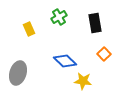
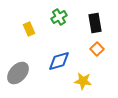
orange square: moved 7 px left, 5 px up
blue diamond: moved 6 px left; rotated 60 degrees counterclockwise
gray ellipse: rotated 25 degrees clockwise
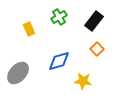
black rectangle: moved 1 px left, 2 px up; rotated 48 degrees clockwise
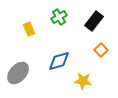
orange square: moved 4 px right, 1 px down
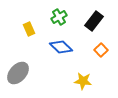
blue diamond: moved 2 px right, 14 px up; rotated 60 degrees clockwise
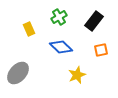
orange square: rotated 32 degrees clockwise
yellow star: moved 6 px left, 6 px up; rotated 30 degrees counterclockwise
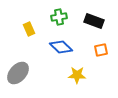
green cross: rotated 21 degrees clockwise
black rectangle: rotated 72 degrees clockwise
yellow star: rotated 24 degrees clockwise
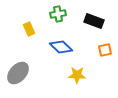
green cross: moved 1 px left, 3 px up
orange square: moved 4 px right
